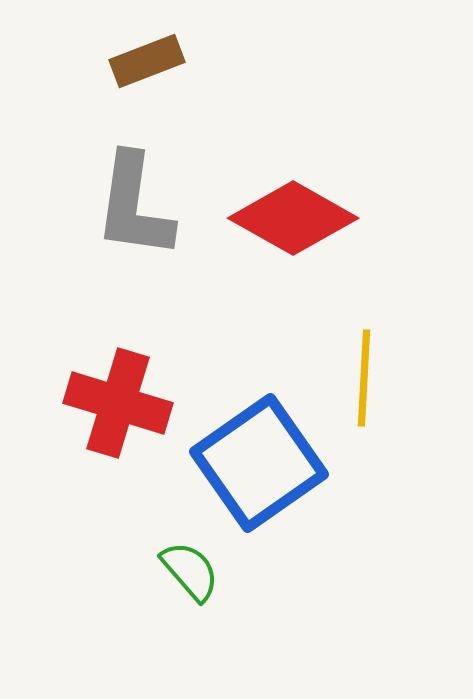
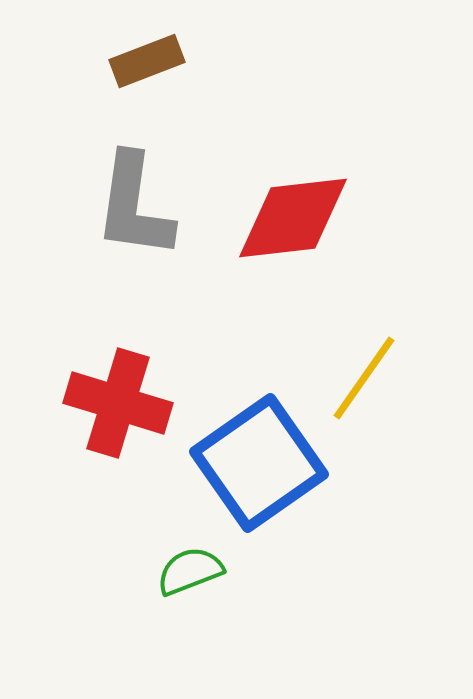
red diamond: rotated 36 degrees counterclockwise
yellow line: rotated 32 degrees clockwise
green semicircle: rotated 70 degrees counterclockwise
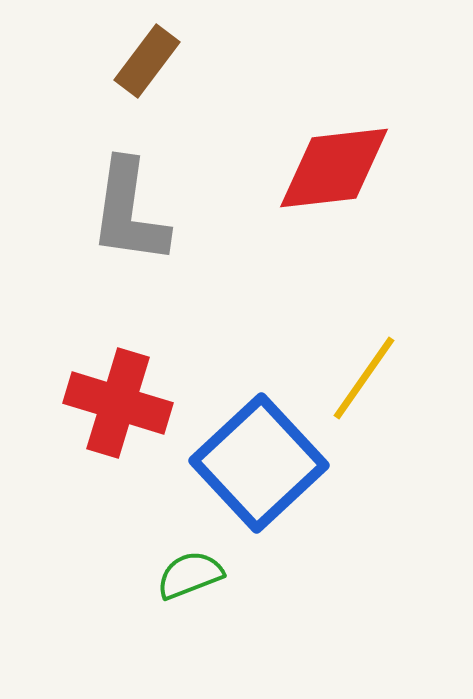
brown rectangle: rotated 32 degrees counterclockwise
gray L-shape: moved 5 px left, 6 px down
red diamond: moved 41 px right, 50 px up
blue square: rotated 8 degrees counterclockwise
green semicircle: moved 4 px down
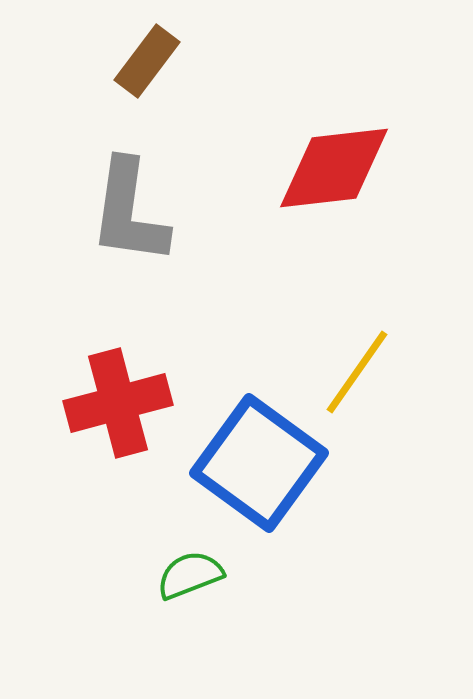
yellow line: moved 7 px left, 6 px up
red cross: rotated 32 degrees counterclockwise
blue square: rotated 11 degrees counterclockwise
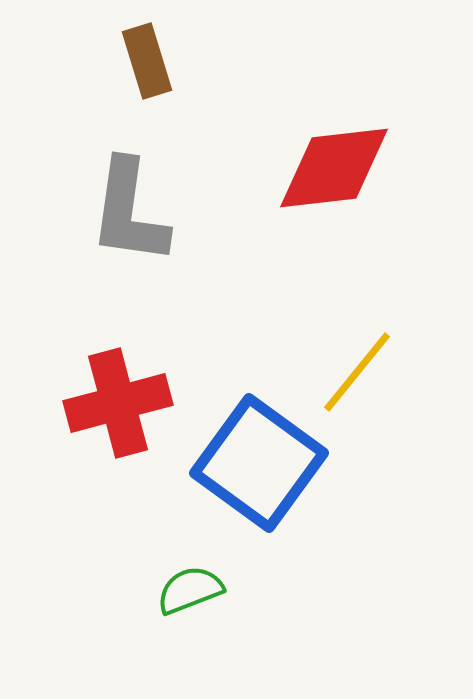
brown rectangle: rotated 54 degrees counterclockwise
yellow line: rotated 4 degrees clockwise
green semicircle: moved 15 px down
